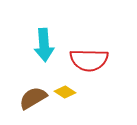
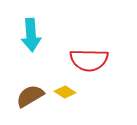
cyan arrow: moved 13 px left, 10 px up
brown semicircle: moved 3 px left, 2 px up
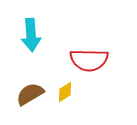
yellow diamond: rotated 65 degrees counterclockwise
brown semicircle: moved 2 px up
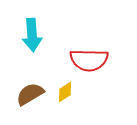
cyan arrow: moved 1 px right
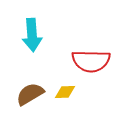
red semicircle: moved 2 px right, 1 px down
yellow diamond: rotated 30 degrees clockwise
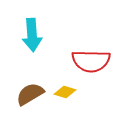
yellow diamond: rotated 20 degrees clockwise
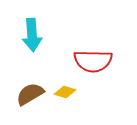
red semicircle: moved 2 px right
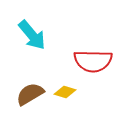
cyan arrow: rotated 36 degrees counterclockwise
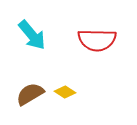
red semicircle: moved 4 px right, 21 px up
yellow diamond: rotated 15 degrees clockwise
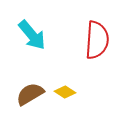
red semicircle: rotated 87 degrees counterclockwise
